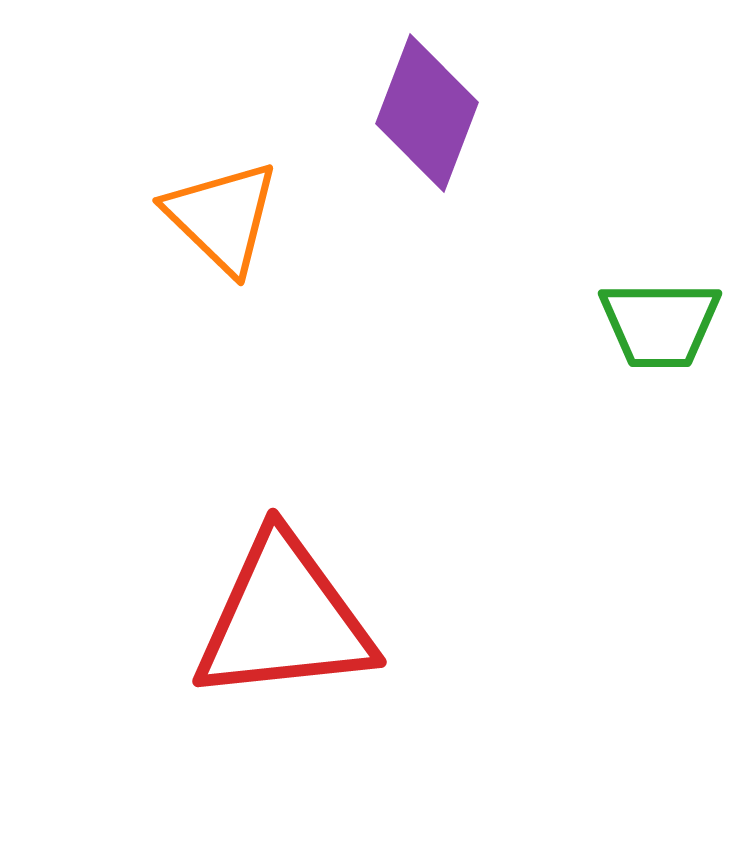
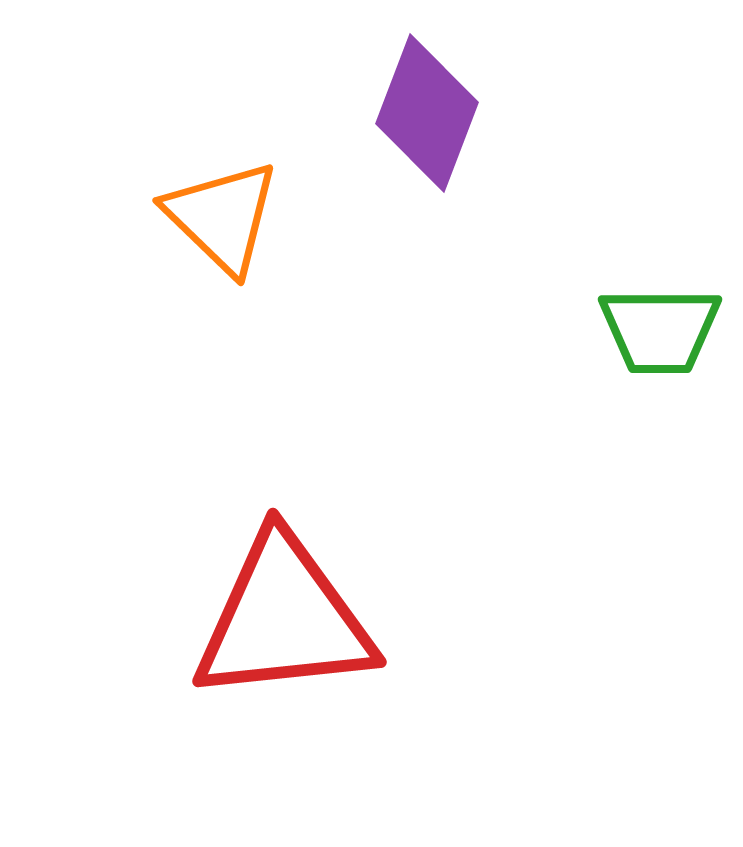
green trapezoid: moved 6 px down
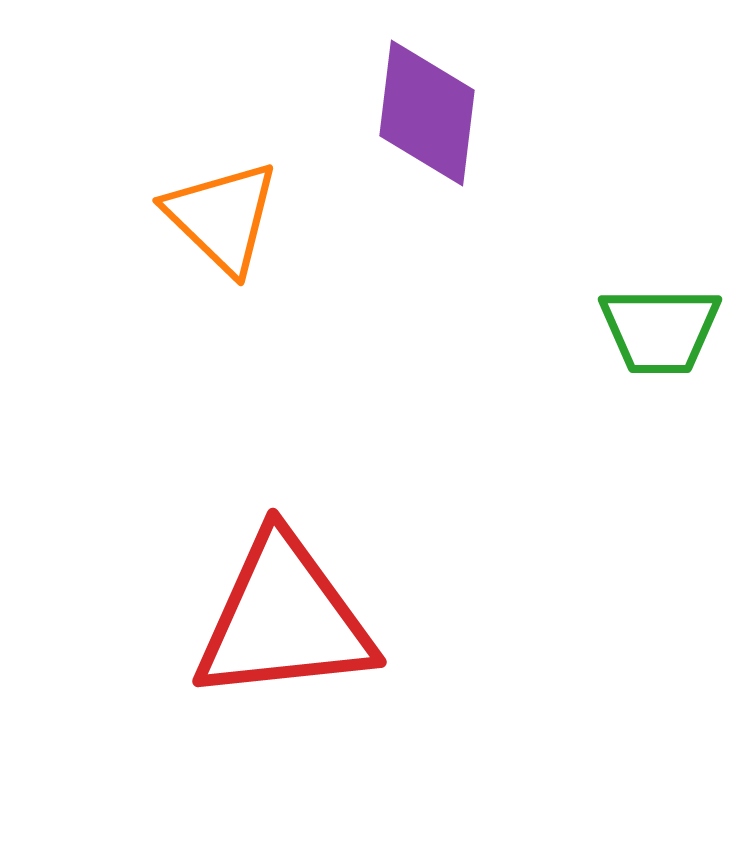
purple diamond: rotated 14 degrees counterclockwise
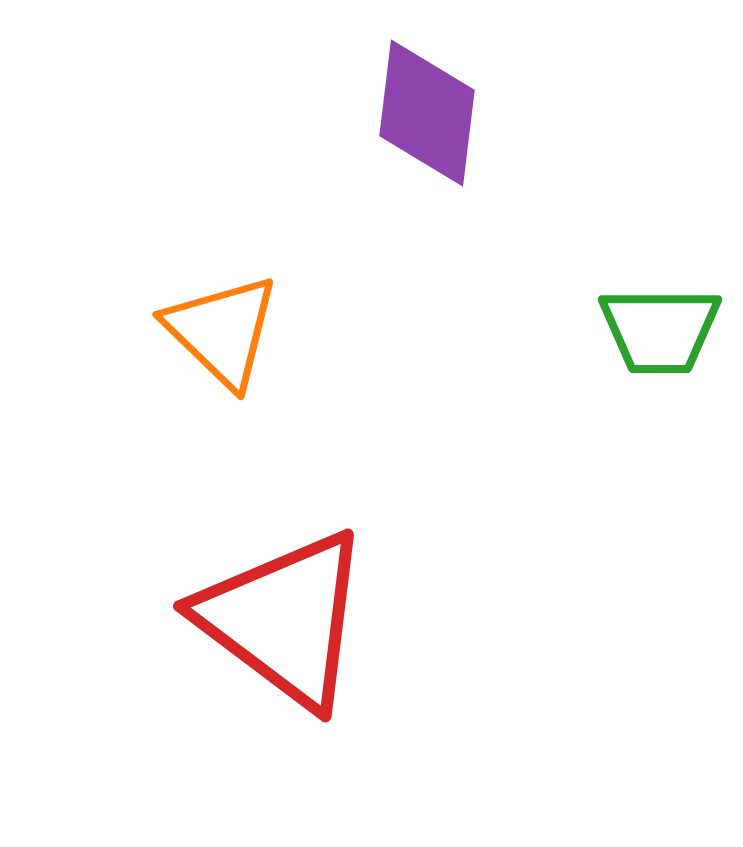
orange triangle: moved 114 px down
red triangle: rotated 43 degrees clockwise
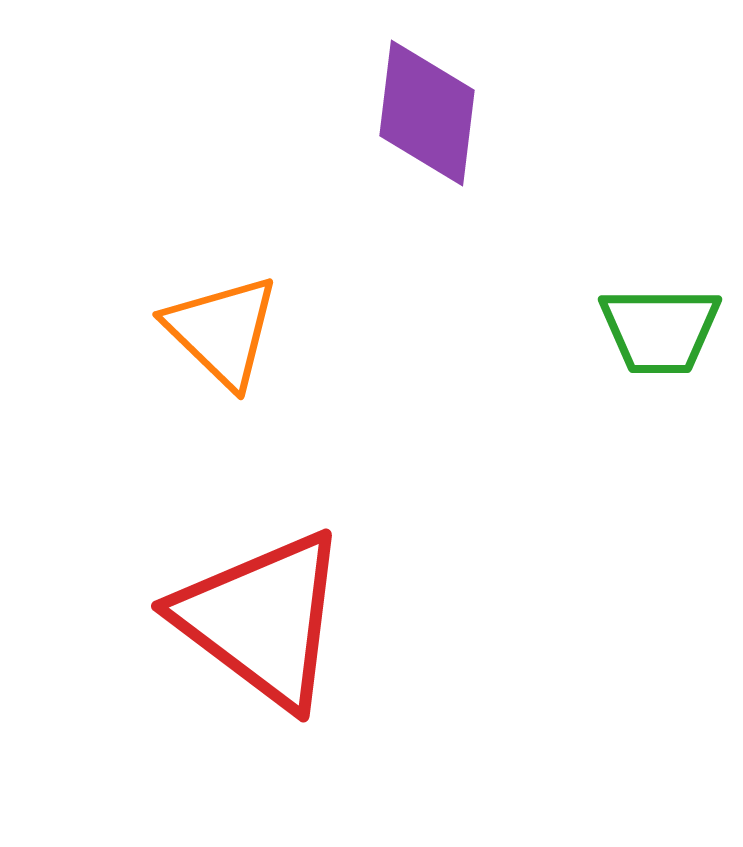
red triangle: moved 22 px left
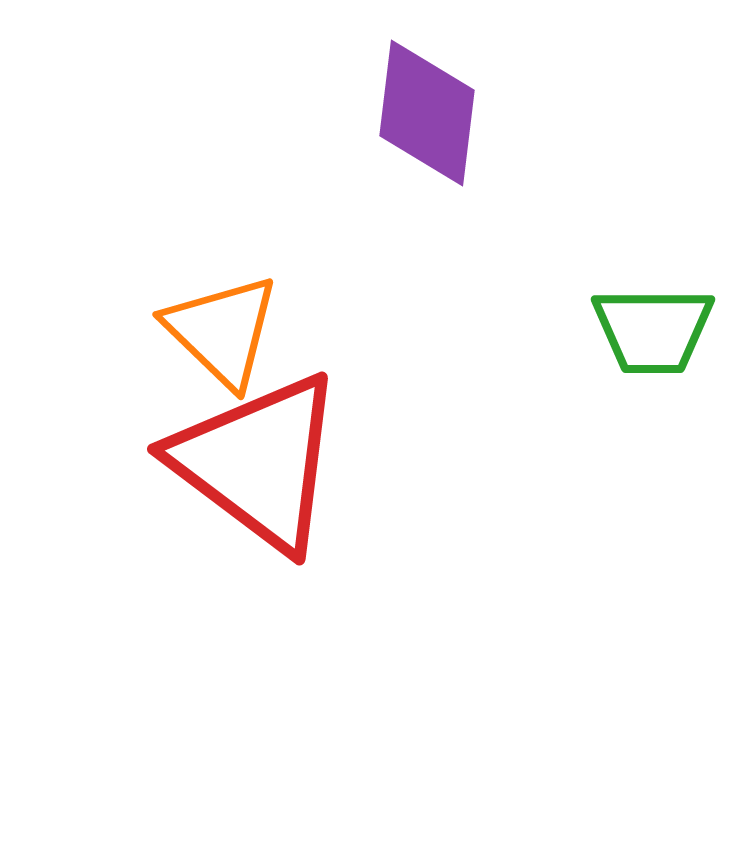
green trapezoid: moved 7 px left
red triangle: moved 4 px left, 157 px up
